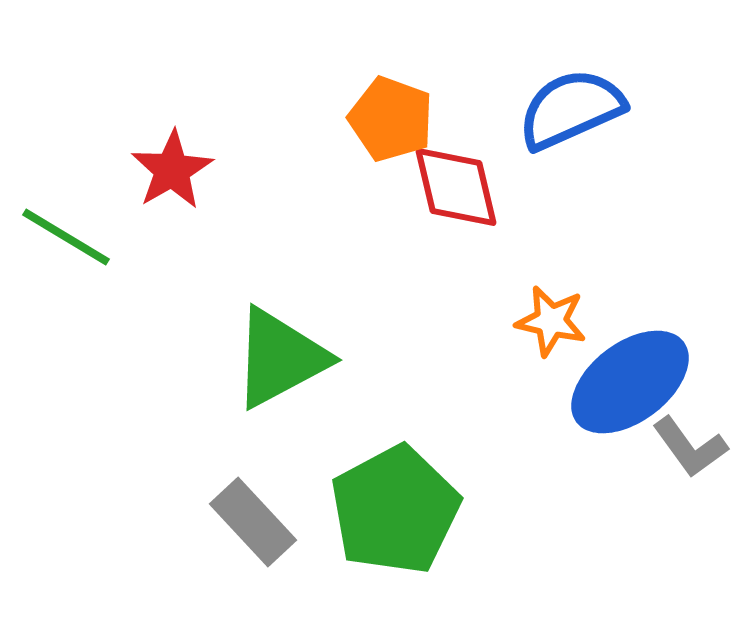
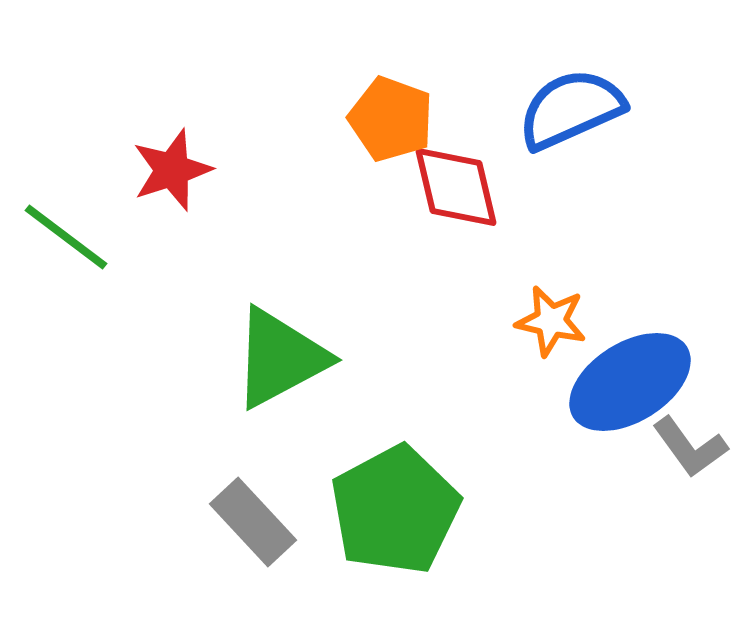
red star: rotated 12 degrees clockwise
green line: rotated 6 degrees clockwise
blue ellipse: rotated 5 degrees clockwise
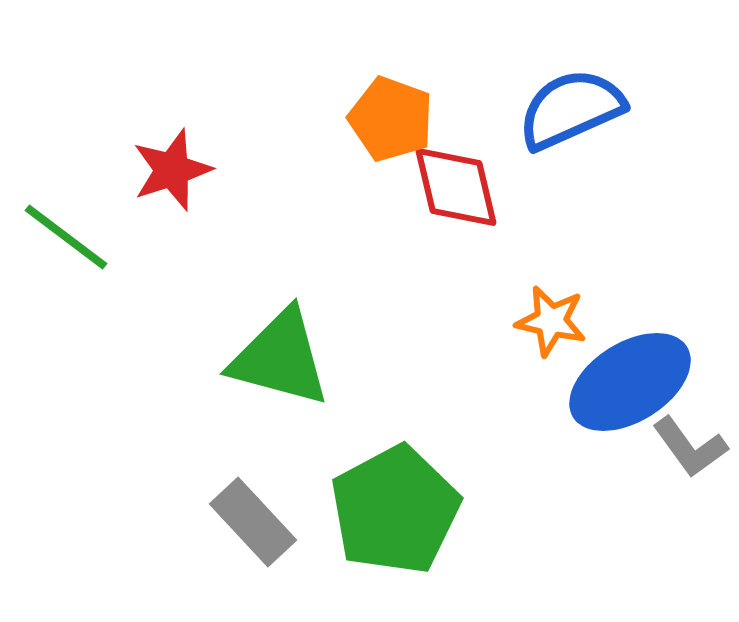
green triangle: rotated 43 degrees clockwise
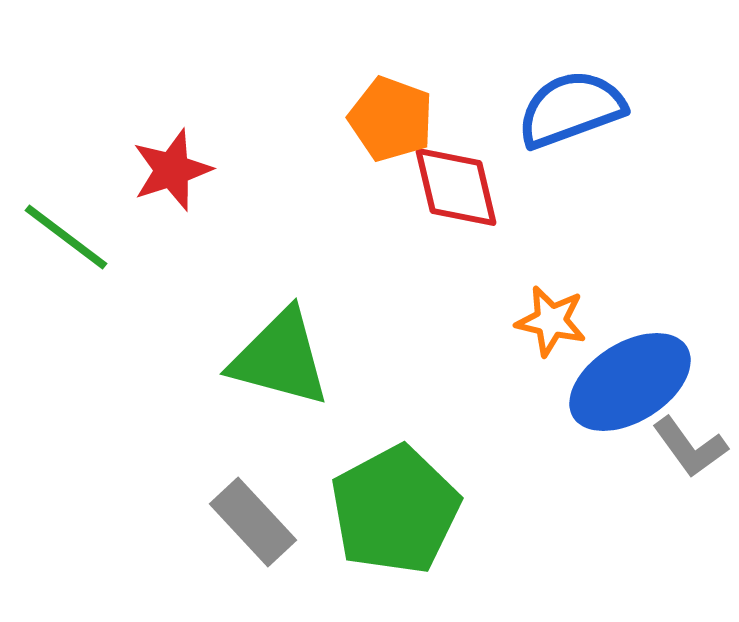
blue semicircle: rotated 4 degrees clockwise
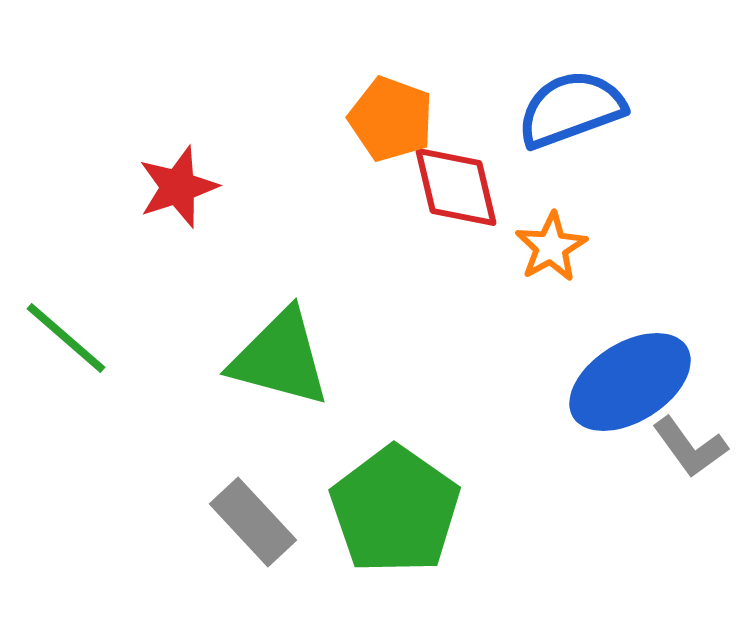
red star: moved 6 px right, 17 px down
green line: moved 101 px down; rotated 4 degrees clockwise
orange star: moved 74 px up; rotated 30 degrees clockwise
green pentagon: rotated 9 degrees counterclockwise
